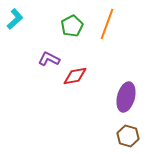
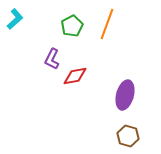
purple L-shape: moved 3 px right; rotated 90 degrees counterclockwise
purple ellipse: moved 1 px left, 2 px up
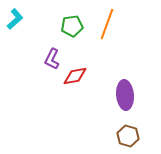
green pentagon: rotated 20 degrees clockwise
purple ellipse: rotated 20 degrees counterclockwise
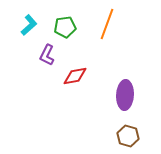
cyan L-shape: moved 14 px right, 6 px down
green pentagon: moved 7 px left, 1 px down
purple L-shape: moved 5 px left, 4 px up
purple ellipse: rotated 8 degrees clockwise
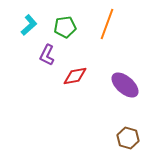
purple ellipse: moved 10 px up; rotated 52 degrees counterclockwise
brown hexagon: moved 2 px down
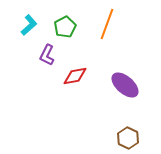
green pentagon: rotated 20 degrees counterclockwise
brown hexagon: rotated 10 degrees clockwise
